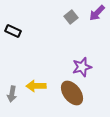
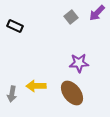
black rectangle: moved 2 px right, 5 px up
purple star: moved 3 px left, 4 px up; rotated 12 degrees clockwise
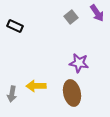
purple arrow: rotated 78 degrees counterclockwise
purple star: rotated 12 degrees clockwise
brown ellipse: rotated 25 degrees clockwise
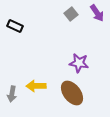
gray square: moved 3 px up
brown ellipse: rotated 25 degrees counterclockwise
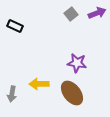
purple arrow: rotated 78 degrees counterclockwise
purple star: moved 2 px left
yellow arrow: moved 3 px right, 2 px up
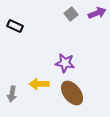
purple star: moved 12 px left
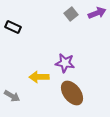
black rectangle: moved 2 px left, 1 px down
yellow arrow: moved 7 px up
gray arrow: moved 2 px down; rotated 70 degrees counterclockwise
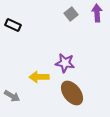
purple arrow: rotated 72 degrees counterclockwise
black rectangle: moved 2 px up
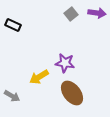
purple arrow: rotated 102 degrees clockwise
yellow arrow: rotated 30 degrees counterclockwise
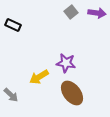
gray square: moved 2 px up
purple star: moved 1 px right
gray arrow: moved 1 px left, 1 px up; rotated 14 degrees clockwise
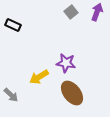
purple arrow: moved 1 px up; rotated 78 degrees counterclockwise
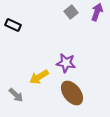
gray arrow: moved 5 px right
